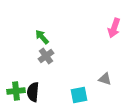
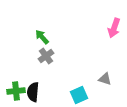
cyan square: rotated 12 degrees counterclockwise
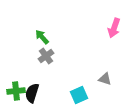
black semicircle: moved 1 px left, 1 px down; rotated 12 degrees clockwise
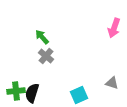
gray cross: rotated 14 degrees counterclockwise
gray triangle: moved 7 px right, 4 px down
